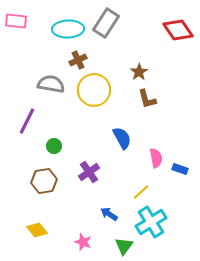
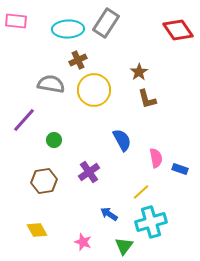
purple line: moved 3 px left, 1 px up; rotated 16 degrees clockwise
blue semicircle: moved 2 px down
green circle: moved 6 px up
cyan cross: rotated 16 degrees clockwise
yellow diamond: rotated 10 degrees clockwise
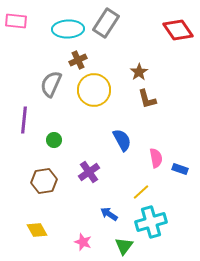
gray semicircle: rotated 76 degrees counterclockwise
purple line: rotated 36 degrees counterclockwise
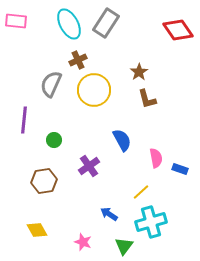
cyan ellipse: moved 1 px right, 5 px up; rotated 64 degrees clockwise
purple cross: moved 6 px up
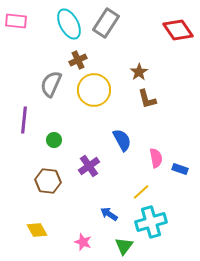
brown hexagon: moved 4 px right; rotated 15 degrees clockwise
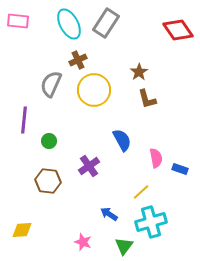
pink rectangle: moved 2 px right
green circle: moved 5 px left, 1 px down
yellow diamond: moved 15 px left; rotated 65 degrees counterclockwise
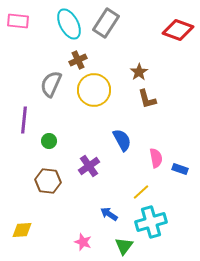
red diamond: rotated 36 degrees counterclockwise
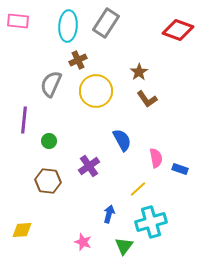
cyan ellipse: moved 1 px left, 2 px down; rotated 32 degrees clockwise
yellow circle: moved 2 px right, 1 px down
brown L-shape: rotated 20 degrees counterclockwise
yellow line: moved 3 px left, 3 px up
blue arrow: rotated 72 degrees clockwise
